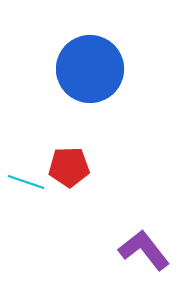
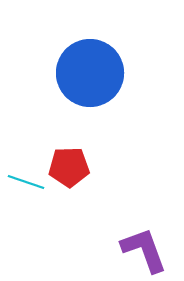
blue circle: moved 4 px down
purple L-shape: rotated 18 degrees clockwise
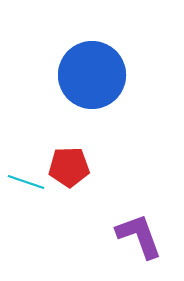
blue circle: moved 2 px right, 2 px down
purple L-shape: moved 5 px left, 14 px up
